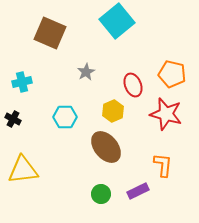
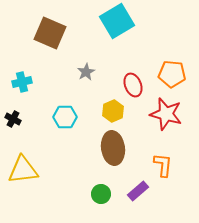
cyan square: rotated 8 degrees clockwise
orange pentagon: rotated 8 degrees counterclockwise
brown ellipse: moved 7 px right, 1 px down; rotated 32 degrees clockwise
purple rectangle: rotated 15 degrees counterclockwise
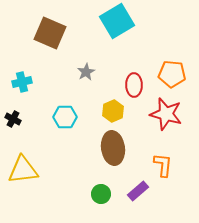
red ellipse: moved 1 px right; rotated 20 degrees clockwise
